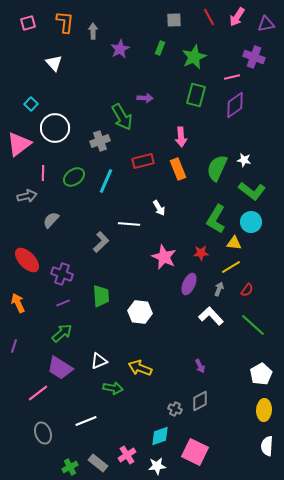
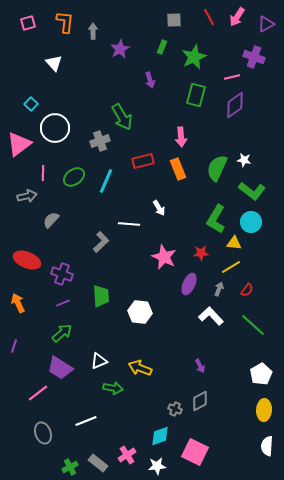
purple triangle at (266, 24): rotated 18 degrees counterclockwise
green rectangle at (160, 48): moved 2 px right, 1 px up
purple arrow at (145, 98): moved 5 px right, 18 px up; rotated 70 degrees clockwise
red ellipse at (27, 260): rotated 24 degrees counterclockwise
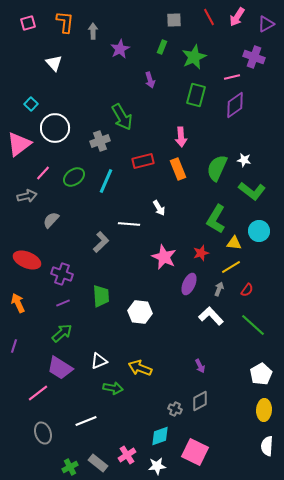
pink line at (43, 173): rotated 42 degrees clockwise
cyan circle at (251, 222): moved 8 px right, 9 px down
red star at (201, 253): rotated 14 degrees counterclockwise
